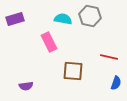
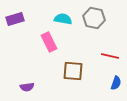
gray hexagon: moved 4 px right, 2 px down
red line: moved 1 px right, 1 px up
purple semicircle: moved 1 px right, 1 px down
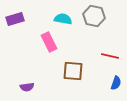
gray hexagon: moved 2 px up
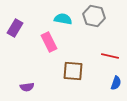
purple rectangle: moved 9 px down; rotated 42 degrees counterclockwise
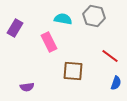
red line: rotated 24 degrees clockwise
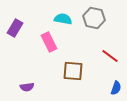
gray hexagon: moved 2 px down
blue semicircle: moved 5 px down
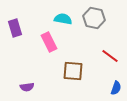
purple rectangle: rotated 48 degrees counterclockwise
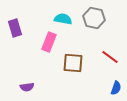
pink rectangle: rotated 48 degrees clockwise
red line: moved 1 px down
brown square: moved 8 px up
